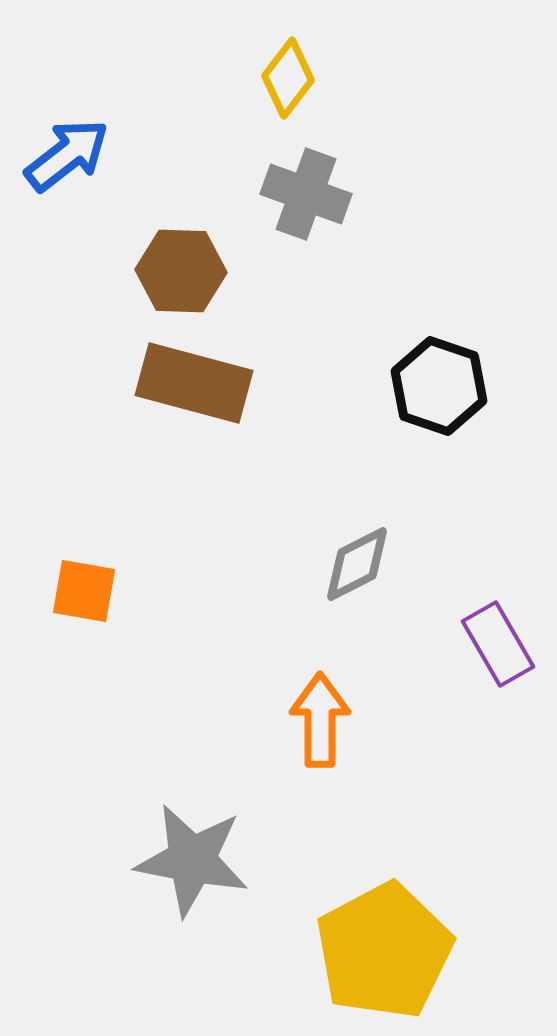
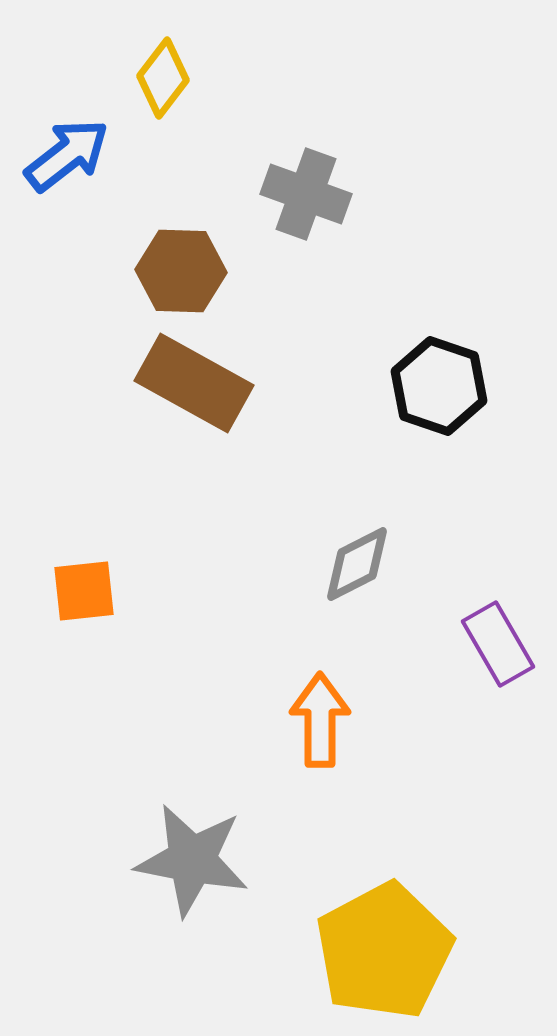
yellow diamond: moved 125 px left
brown rectangle: rotated 14 degrees clockwise
orange square: rotated 16 degrees counterclockwise
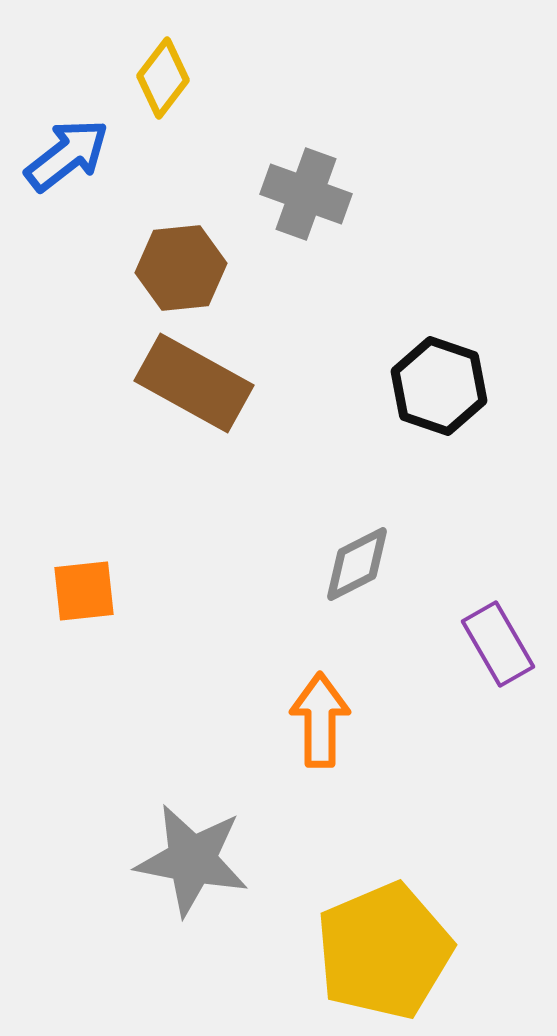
brown hexagon: moved 3 px up; rotated 8 degrees counterclockwise
yellow pentagon: rotated 5 degrees clockwise
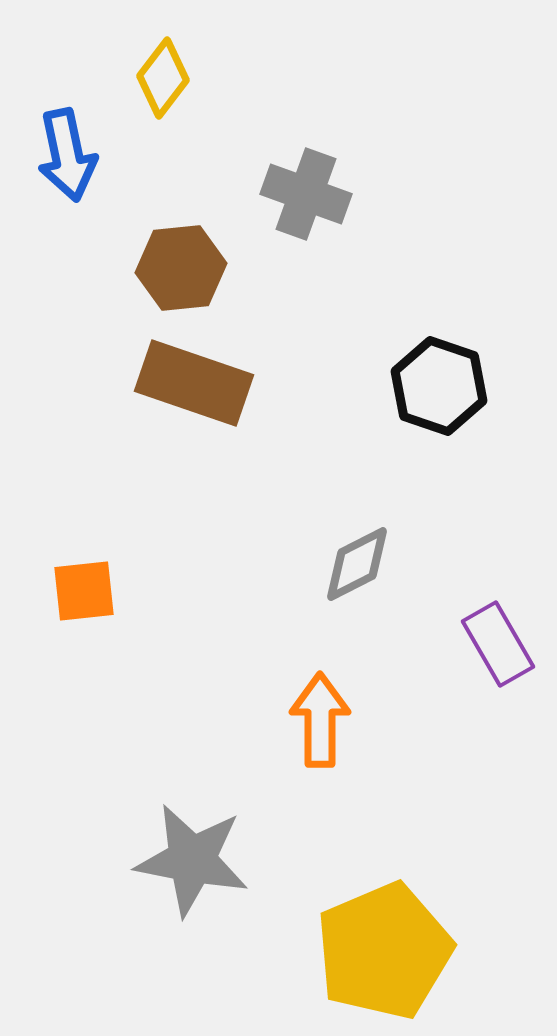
blue arrow: rotated 116 degrees clockwise
brown rectangle: rotated 10 degrees counterclockwise
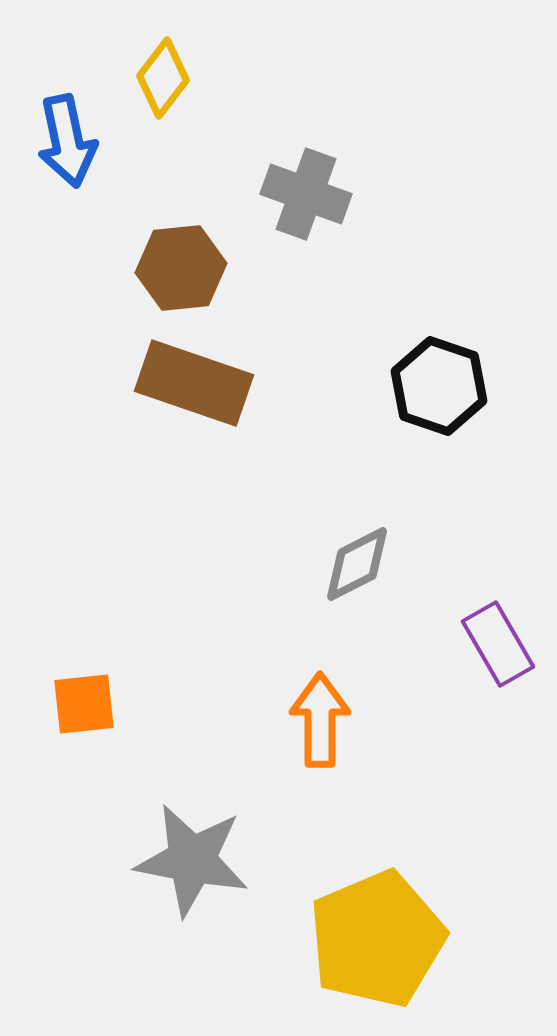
blue arrow: moved 14 px up
orange square: moved 113 px down
yellow pentagon: moved 7 px left, 12 px up
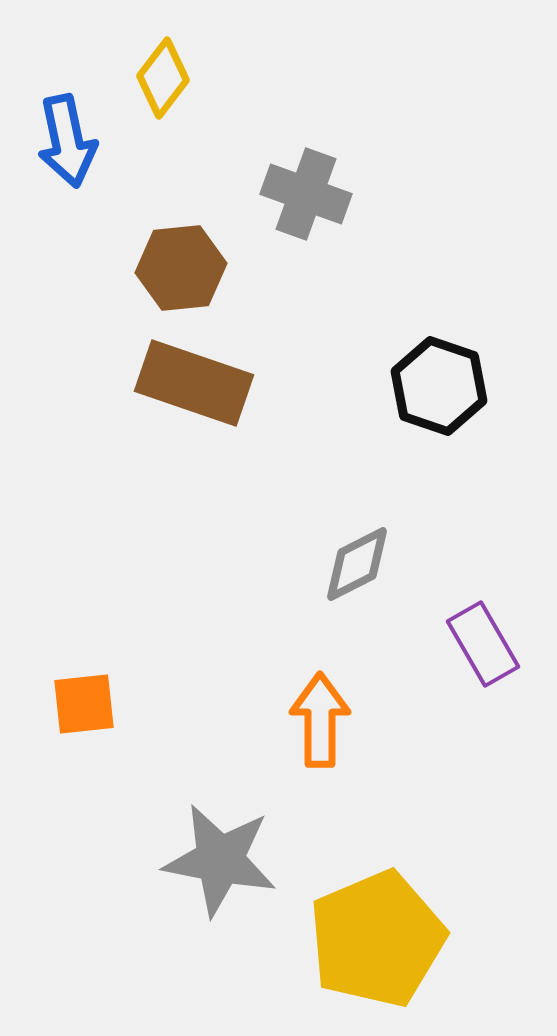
purple rectangle: moved 15 px left
gray star: moved 28 px right
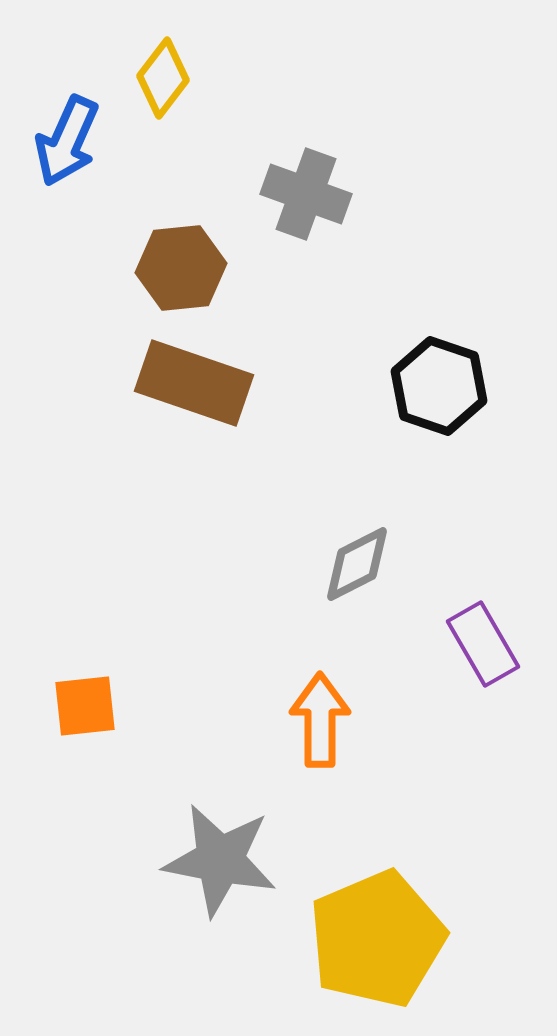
blue arrow: rotated 36 degrees clockwise
orange square: moved 1 px right, 2 px down
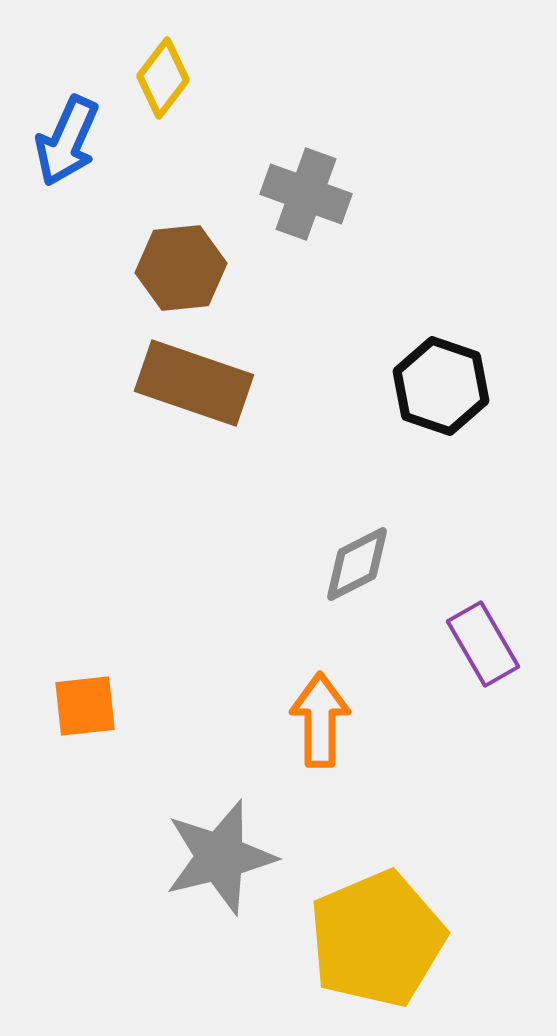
black hexagon: moved 2 px right
gray star: moved 3 px up; rotated 25 degrees counterclockwise
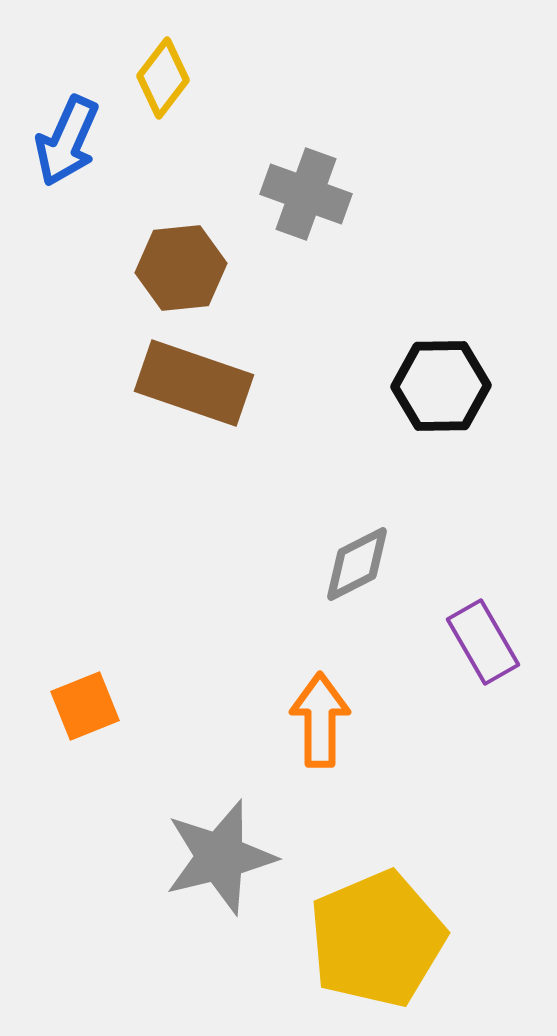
black hexagon: rotated 20 degrees counterclockwise
purple rectangle: moved 2 px up
orange square: rotated 16 degrees counterclockwise
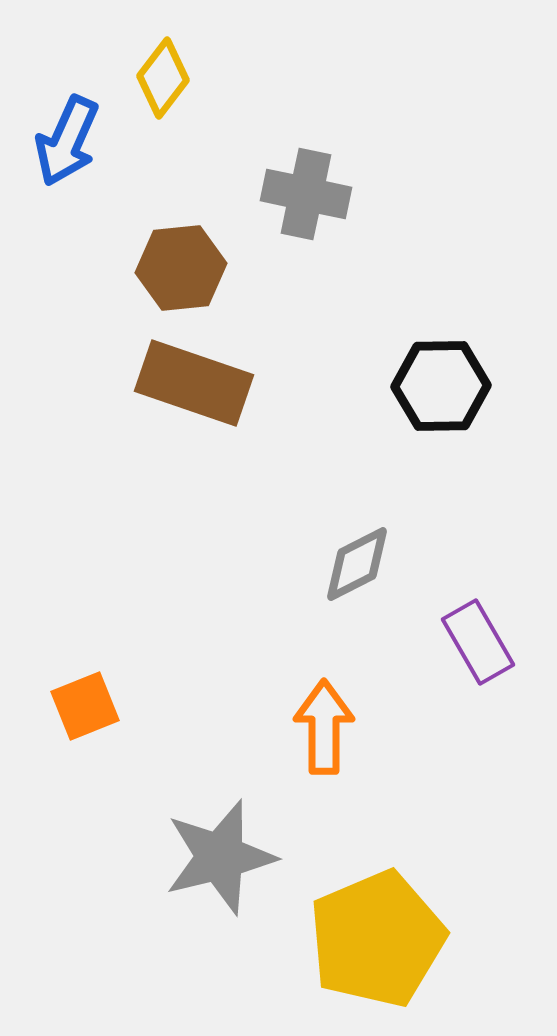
gray cross: rotated 8 degrees counterclockwise
purple rectangle: moved 5 px left
orange arrow: moved 4 px right, 7 px down
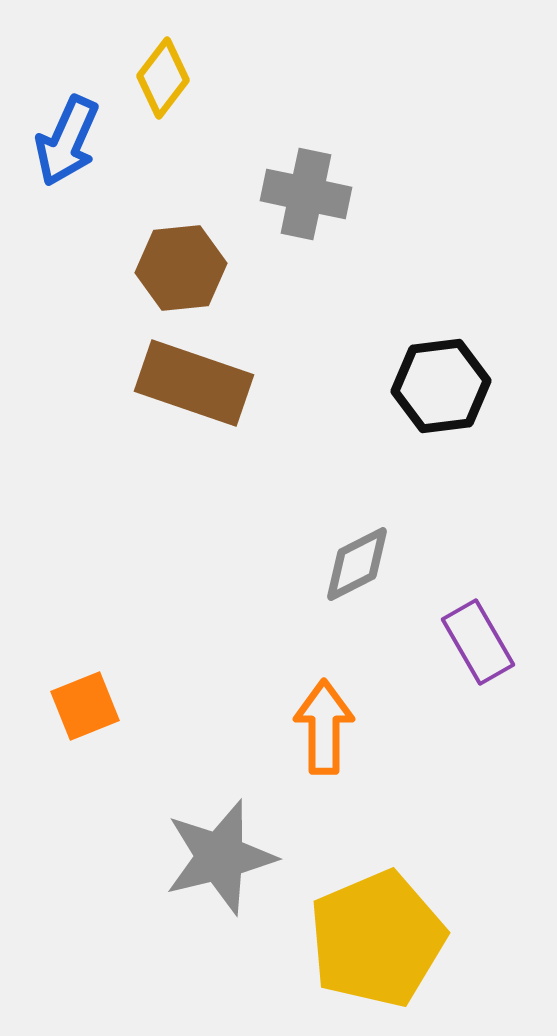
black hexagon: rotated 6 degrees counterclockwise
